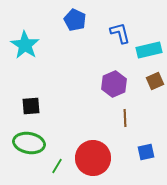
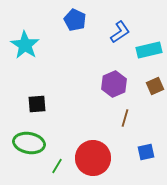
blue L-shape: moved 1 px up; rotated 70 degrees clockwise
brown square: moved 5 px down
black square: moved 6 px right, 2 px up
brown line: rotated 18 degrees clockwise
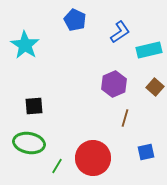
brown square: moved 1 px down; rotated 24 degrees counterclockwise
black square: moved 3 px left, 2 px down
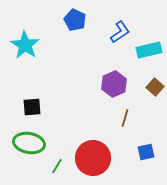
black square: moved 2 px left, 1 px down
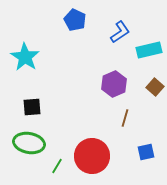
cyan star: moved 12 px down
red circle: moved 1 px left, 2 px up
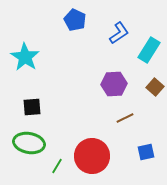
blue L-shape: moved 1 px left, 1 px down
cyan rectangle: rotated 45 degrees counterclockwise
purple hexagon: rotated 20 degrees clockwise
brown line: rotated 48 degrees clockwise
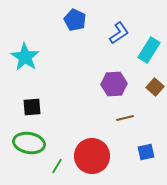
brown line: rotated 12 degrees clockwise
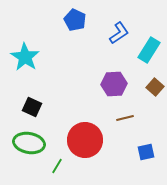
black square: rotated 30 degrees clockwise
red circle: moved 7 px left, 16 px up
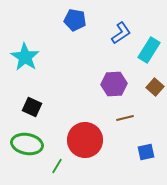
blue pentagon: rotated 15 degrees counterclockwise
blue L-shape: moved 2 px right
green ellipse: moved 2 px left, 1 px down
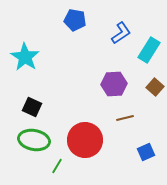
green ellipse: moved 7 px right, 4 px up
blue square: rotated 12 degrees counterclockwise
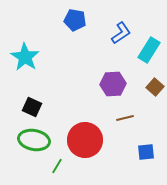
purple hexagon: moved 1 px left
blue square: rotated 18 degrees clockwise
